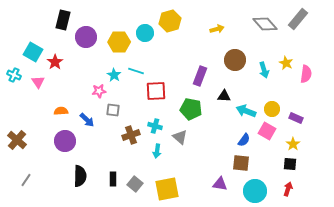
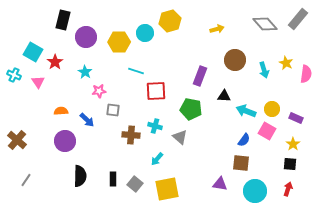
cyan star at (114, 75): moved 29 px left, 3 px up
brown cross at (131, 135): rotated 24 degrees clockwise
cyan arrow at (157, 151): moved 8 px down; rotated 32 degrees clockwise
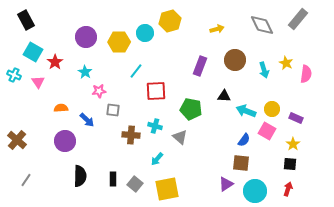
black rectangle at (63, 20): moved 37 px left; rotated 42 degrees counterclockwise
gray diamond at (265, 24): moved 3 px left, 1 px down; rotated 15 degrees clockwise
cyan line at (136, 71): rotated 70 degrees counterclockwise
purple rectangle at (200, 76): moved 10 px up
orange semicircle at (61, 111): moved 3 px up
purple triangle at (220, 184): moved 6 px right; rotated 42 degrees counterclockwise
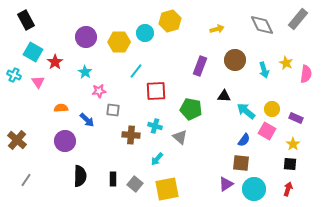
cyan arrow at (246, 111): rotated 18 degrees clockwise
cyan circle at (255, 191): moved 1 px left, 2 px up
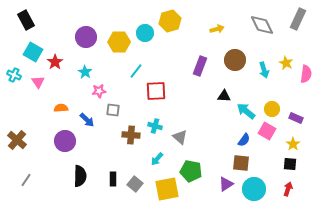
gray rectangle at (298, 19): rotated 15 degrees counterclockwise
green pentagon at (191, 109): moved 62 px down
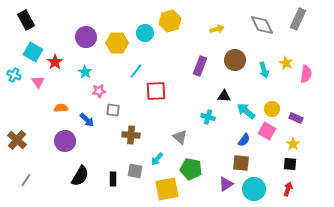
yellow hexagon at (119, 42): moved 2 px left, 1 px down
cyan cross at (155, 126): moved 53 px right, 9 px up
green pentagon at (191, 171): moved 2 px up
black semicircle at (80, 176): rotated 30 degrees clockwise
gray square at (135, 184): moved 13 px up; rotated 28 degrees counterclockwise
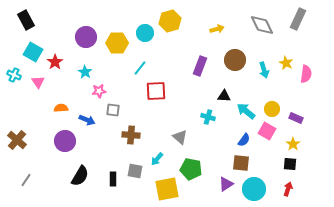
cyan line at (136, 71): moved 4 px right, 3 px up
blue arrow at (87, 120): rotated 21 degrees counterclockwise
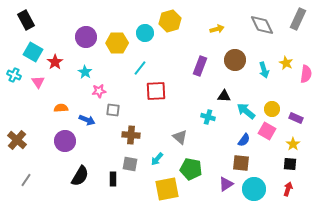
gray square at (135, 171): moved 5 px left, 7 px up
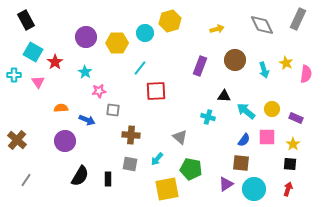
cyan cross at (14, 75): rotated 24 degrees counterclockwise
pink square at (267, 131): moved 6 px down; rotated 30 degrees counterclockwise
black rectangle at (113, 179): moved 5 px left
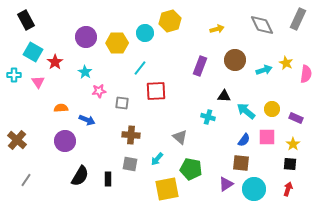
cyan arrow at (264, 70): rotated 91 degrees counterclockwise
gray square at (113, 110): moved 9 px right, 7 px up
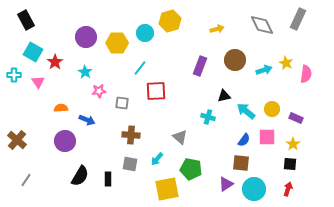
black triangle at (224, 96): rotated 16 degrees counterclockwise
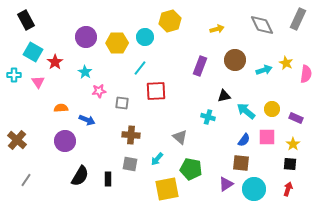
cyan circle at (145, 33): moved 4 px down
